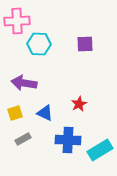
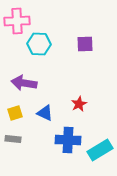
gray rectangle: moved 10 px left; rotated 35 degrees clockwise
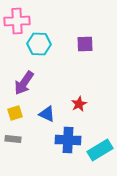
purple arrow: rotated 65 degrees counterclockwise
blue triangle: moved 2 px right, 1 px down
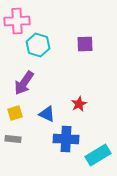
cyan hexagon: moved 1 px left, 1 px down; rotated 15 degrees clockwise
blue cross: moved 2 px left, 1 px up
cyan rectangle: moved 2 px left, 5 px down
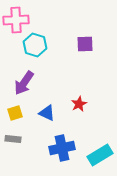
pink cross: moved 1 px left, 1 px up
cyan hexagon: moved 3 px left
blue triangle: moved 1 px up
blue cross: moved 4 px left, 9 px down; rotated 15 degrees counterclockwise
cyan rectangle: moved 2 px right
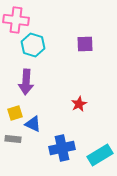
pink cross: rotated 10 degrees clockwise
cyan hexagon: moved 2 px left
purple arrow: moved 2 px right, 1 px up; rotated 30 degrees counterclockwise
blue triangle: moved 14 px left, 11 px down
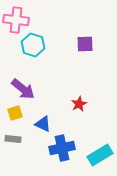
purple arrow: moved 3 px left, 7 px down; rotated 55 degrees counterclockwise
blue triangle: moved 10 px right
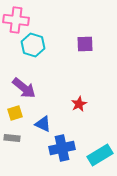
purple arrow: moved 1 px right, 1 px up
gray rectangle: moved 1 px left, 1 px up
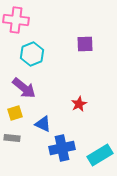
cyan hexagon: moved 1 px left, 9 px down; rotated 20 degrees clockwise
